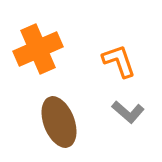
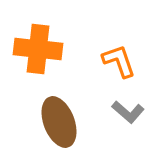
orange cross: rotated 30 degrees clockwise
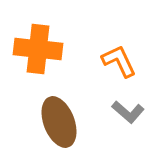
orange L-shape: rotated 6 degrees counterclockwise
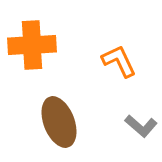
orange cross: moved 6 px left, 4 px up; rotated 9 degrees counterclockwise
gray L-shape: moved 13 px right, 14 px down
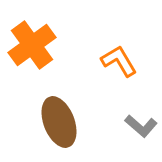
orange cross: rotated 33 degrees counterclockwise
orange L-shape: rotated 6 degrees counterclockwise
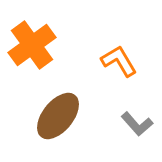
brown ellipse: moved 1 px left, 6 px up; rotated 60 degrees clockwise
gray L-shape: moved 4 px left, 2 px up; rotated 8 degrees clockwise
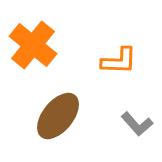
orange cross: moved 1 px right; rotated 15 degrees counterclockwise
orange L-shape: rotated 123 degrees clockwise
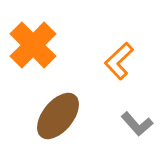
orange cross: rotated 6 degrees clockwise
orange L-shape: rotated 135 degrees clockwise
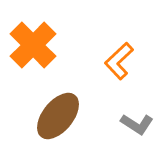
gray L-shape: rotated 16 degrees counterclockwise
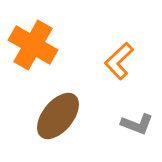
orange cross: rotated 15 degrees counterclockwise
gray L-shape: rotated 12 degrees counterclockwise
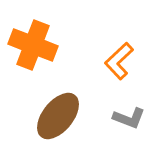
orange cross: rotated 9 degrees counterclockwise
gray L-shape: moved 8 px left, 6 px up
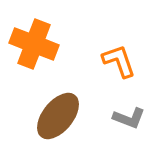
orange cross: moved 1 px right, 1 px up
orange L-shape: rotated 114 degrees clockwise
